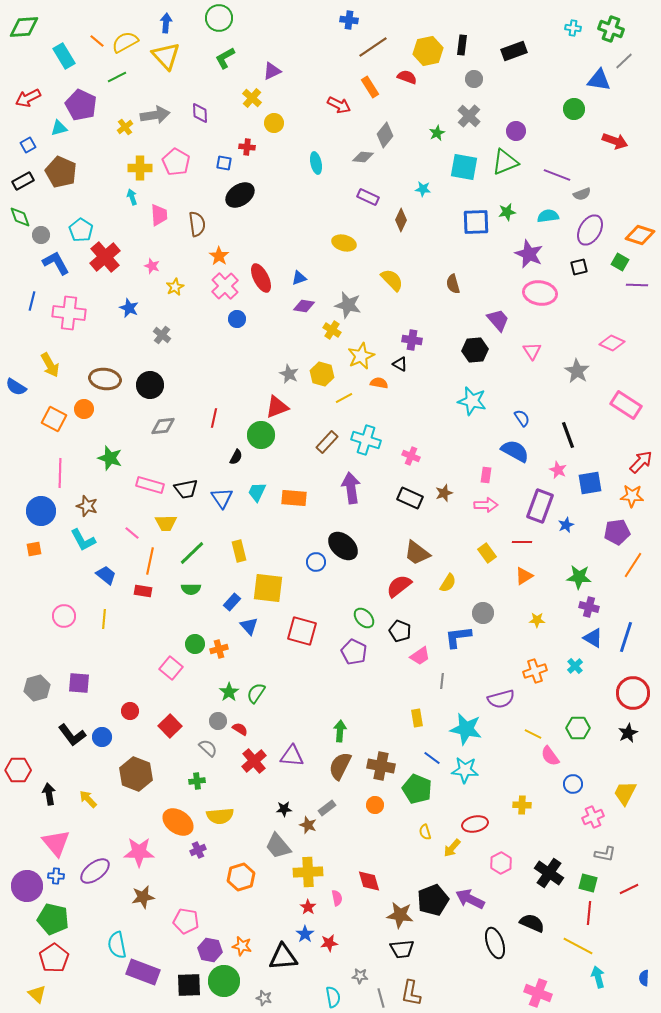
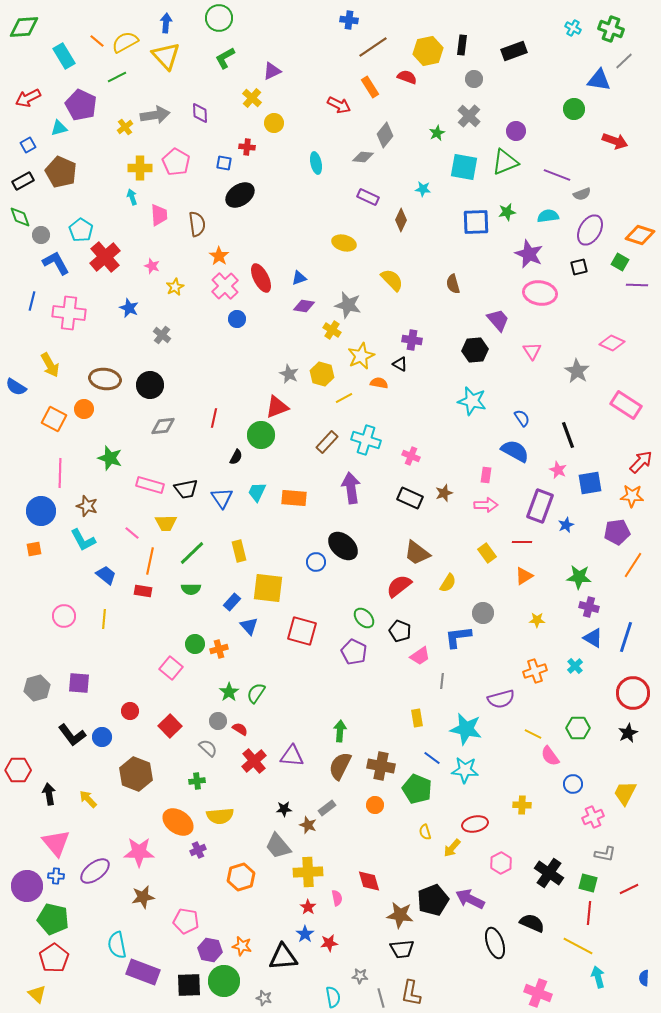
cyan cross at (573, 28): rotated 21 degrees clockwise
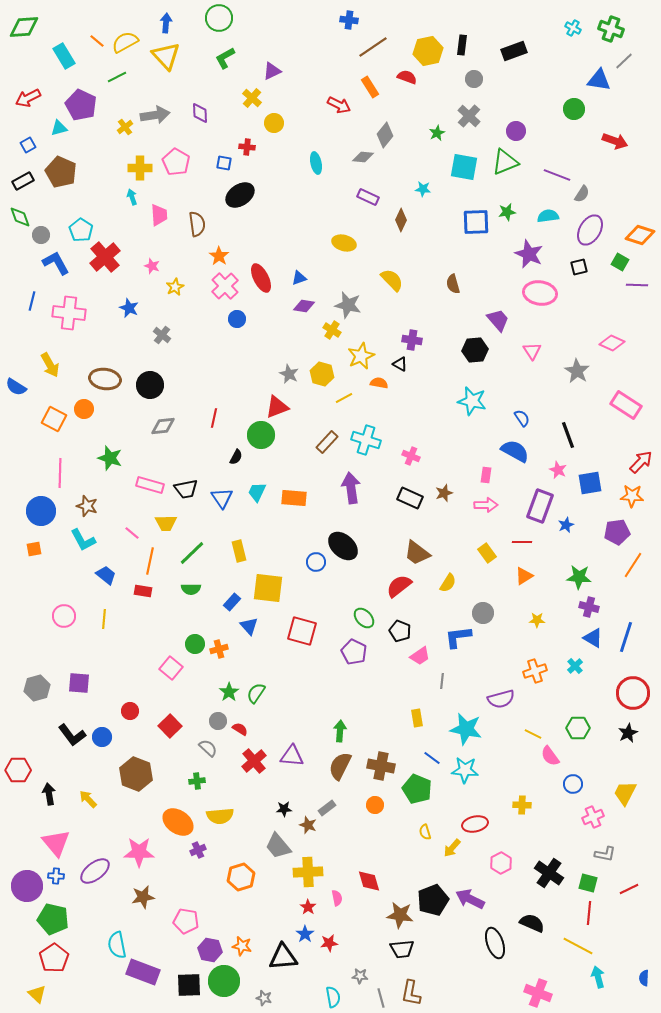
gray semicircle at (582, 194): rotated 36 degrees counterclockwise
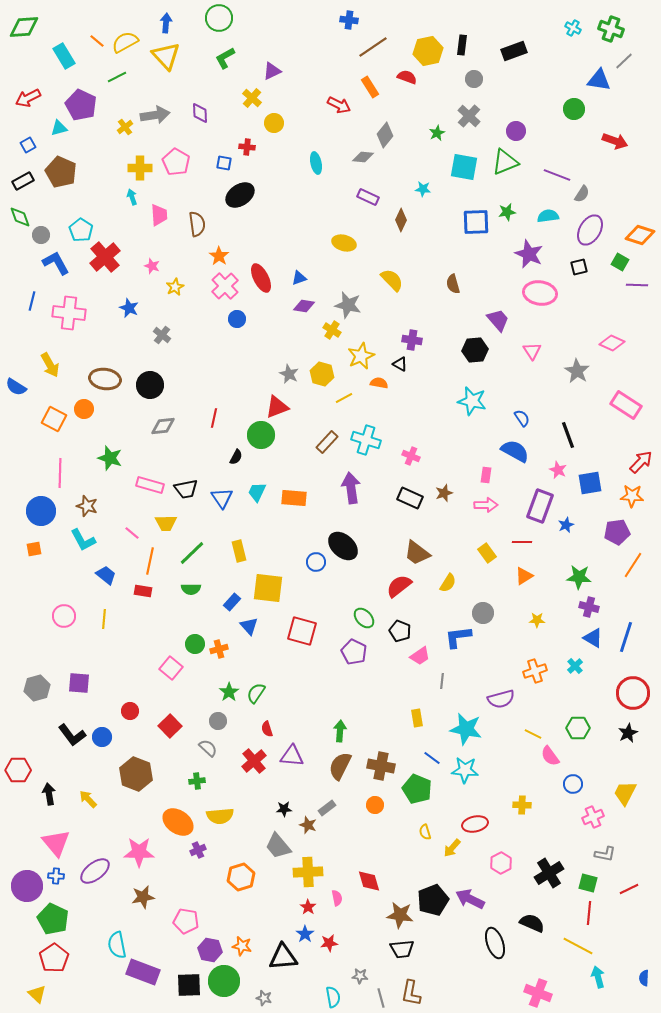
red semicircle at (240, 729): moved 27 px right; rotated 140 degrees counterclockwise
black cross at (549, 873): rotated 24 degrees clockwise
green pentagon at (53, 919): rotated 12 degrees clockwise
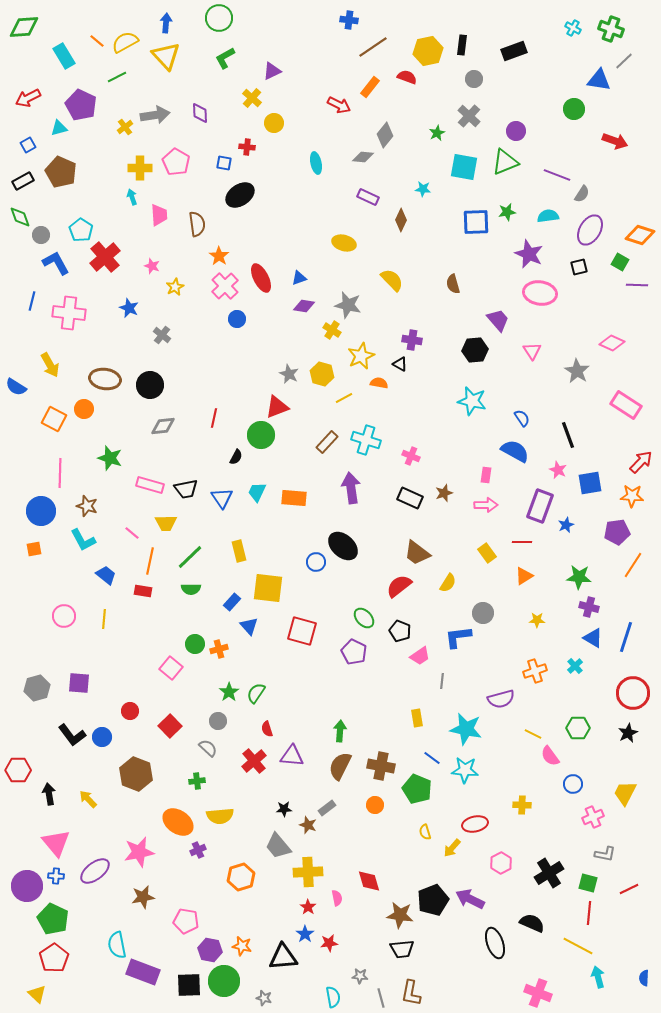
orange rectangle at (370, 87): rotated 70 degrees clockwise
green line at (192, 553): moved 2 px left, 4 px down
pink star at (139, 852): rotated 12 degrees counterclockwise
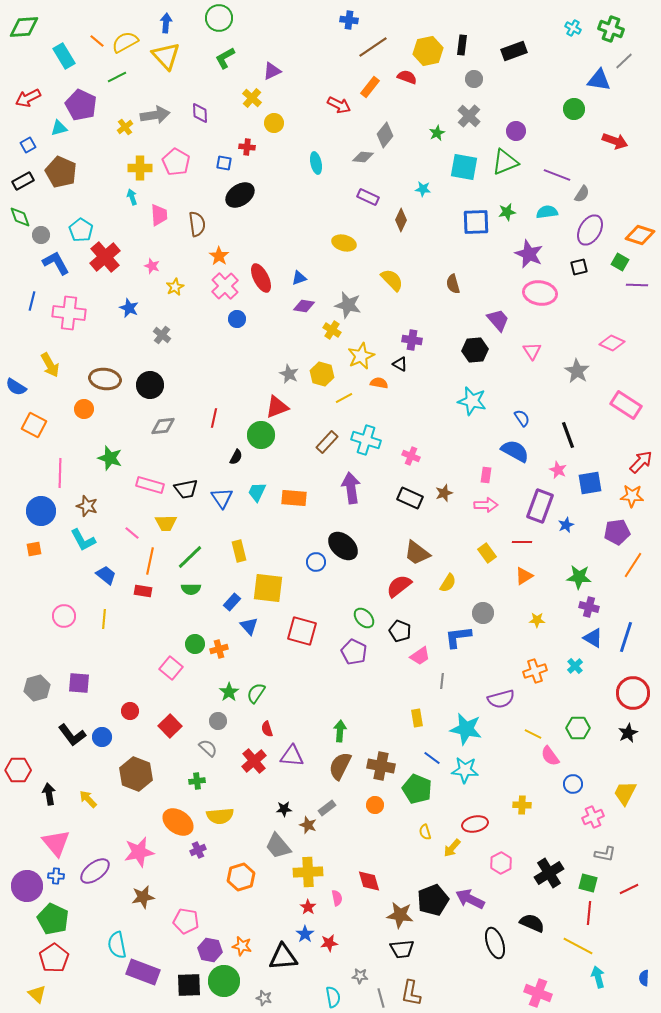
cyan semicircle at (548, 216): moved 1 px left, 4 px up
orange square at (54, 419): moved 20 px left, 6 px down
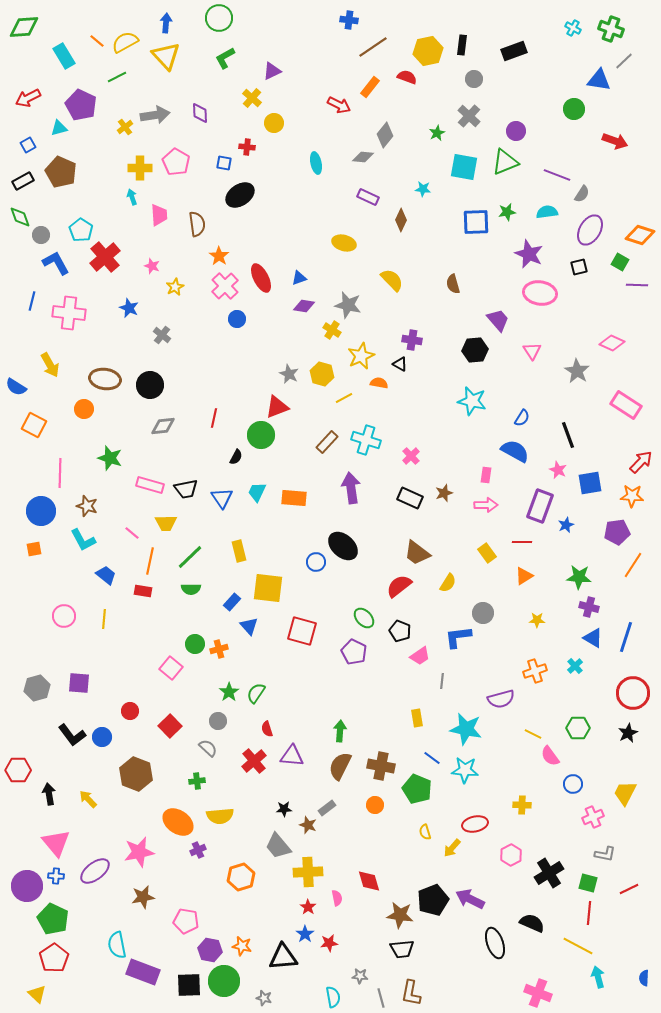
blue semicircle at (522, 418): rotated 66 degrees clockwise
pink cross at (411, 456): rotated 24 degrees clockwise
pink hexagon at (501, 863): moved 10 px right, 8 px up
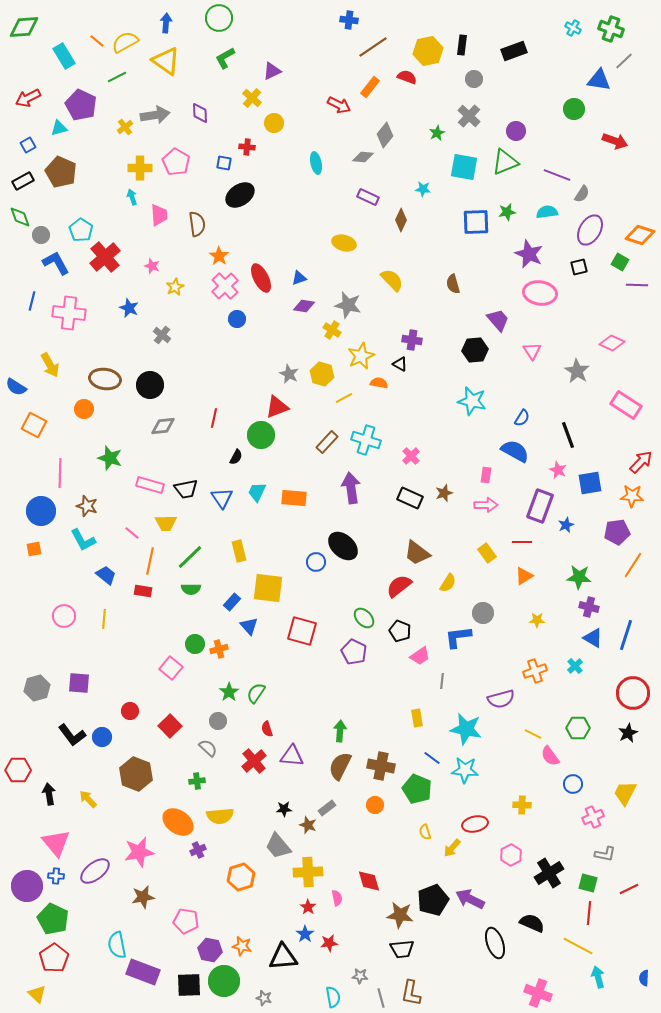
yellow triangle at (166, 56): moved 5 px down; rotated 12 degrees counterclockwise
blue line at (626, 637): moved 2 px up
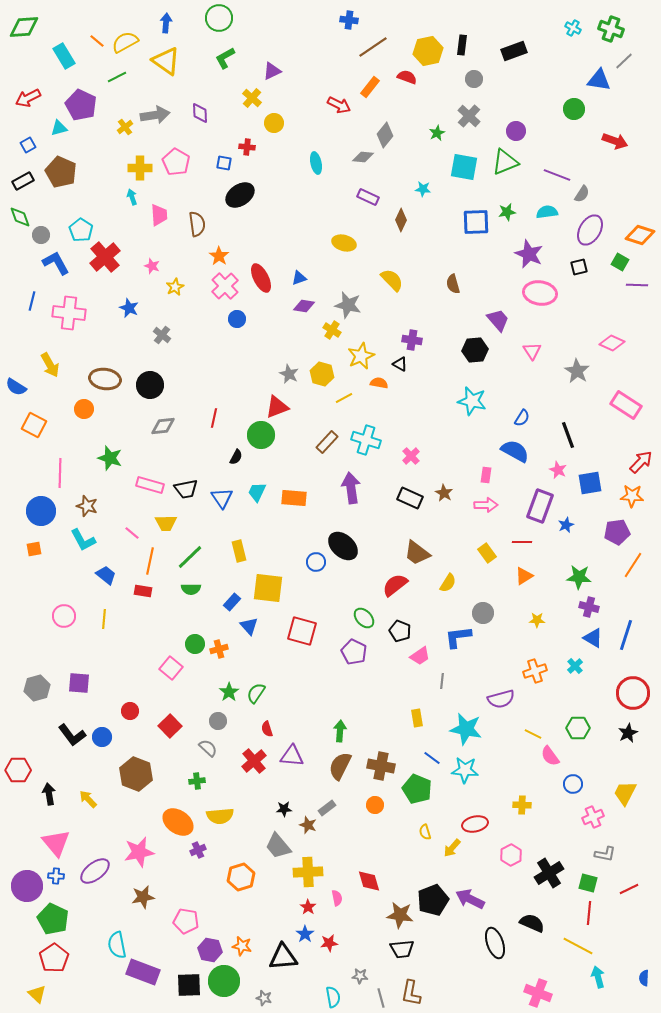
brown star at (444, 493): rotated 24 degrees counterclockwise
red semicircle at (399, 586): moved 4 px left, 1 px up
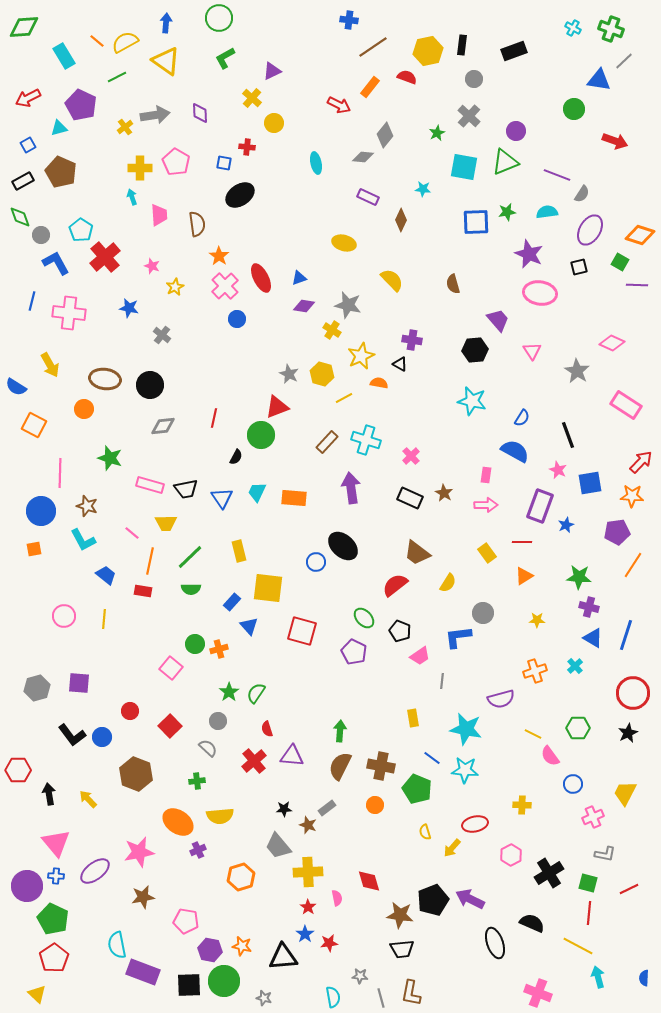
blue star at (129, 308): rotated 12 degrees counterclockwise
yellow rectangle at (417, 718): moved 4 px left
